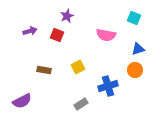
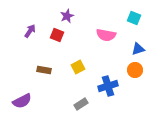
purple arrow: rotated 40 degrees counterclockwise
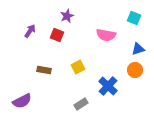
blue cross: rotated 30 degrees counterclockwise
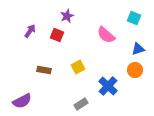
pink semicircle: rotated 30 degrees clockwise
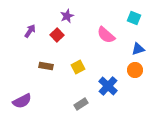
red square: rotated 24 degrees clockwise
brown rectangle: moved 2 px right, 4 px up
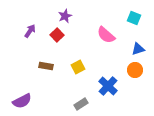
purple star: moved 2 px left
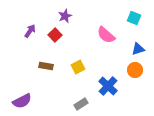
red square: moved 2 px left
